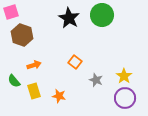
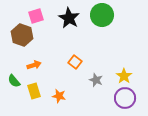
pink square: moved 25 px right, 4 px down
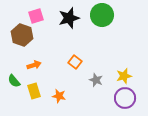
black star: rotated 25 degrees clockwise
yellow star: rotated 21 degrees clockwise
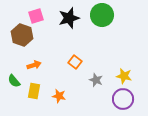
yellow star: rotated 28 degrees clockwise
yellow rectangle: rotated 28 degrees clockwise
purple circle: moved 2 px left, 1 px down
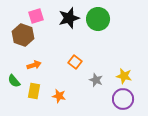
green circle: moved 4 px left, 4 px down
brown hexagon: moved 1 px right
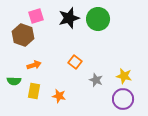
green semicircle: rotated 48 degrees counterclockwise
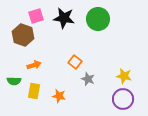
black star: moved 5 px left; rotated 25 degrees clockwise
gray star: moved 8 px left, 1 px up
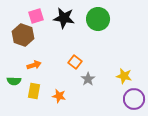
gray star: rotated 16 degrees clockwise
purple circle: moved 11 px right
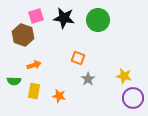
green circle: moved 1 px down
orange square: moved 3 px right, 4 px up; rotated 16 degrees counterclockwise
purple circle: moved 1 px left, 1 px up
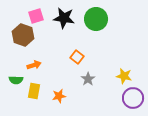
green circle: moved 2 px left, 1 px up
orange square: moved 1 px left, 1 px up; rotated 16 degrees clockwise
green semicircle: moved 2 px right, 1 px up
orange star: rotated 24 degrees counterclockwise
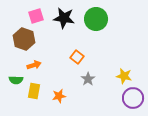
brown hexagon: moved 1 px right, 4 px down
